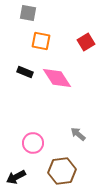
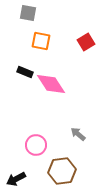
pink diamond: moved 6 px left, 6 px down
pink circle: moved 3 px right, 2 px down
black arrow: moved 2 px down
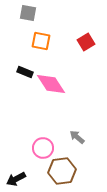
gray arrow: moved 1 px left, 3 px down
pink circle: moved 7 px right, 3 px down
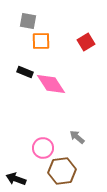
gray square: moved 8 px down
orange square: rotated 12 degrees counterclockwise
black arrow: rotated 48 degrees clockwise
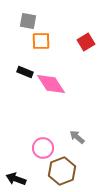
brown hexagon: rotated 12 degrees counterclockwise
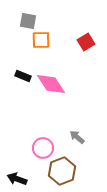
orange square: moved 1 px up
black rectangle: moved 2 px left, 4 px down
black arrow: moved 1 px right
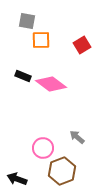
gray square: moved 1 px left
red square: moved 4 px left, 3 px down
pink diamond: rotated 20 degrees counterclockwise
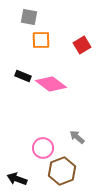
gray square: moved 2 px right, 4 px up
